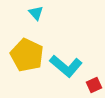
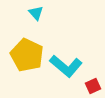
red square: moved 1 px left, 1 px down
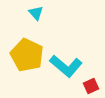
red square: moved 2 px left
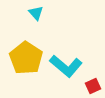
yellow pentagon: moved 1 px left, 3 px down; rotated 8 degrees clockwise
red square: moved 2 px right
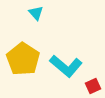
yellow pentagon: moved 3 px left, 1 px down
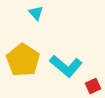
yellow pentagon: moved 1 px down
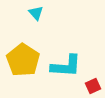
cyan L-shape: rotated 36 degrees counterclockwise
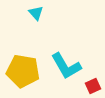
yellow pentagon: moved 11 px down; rotated 24 degrees counterclockwise
cyan L-shape: rotated 56 degrees clockwise
